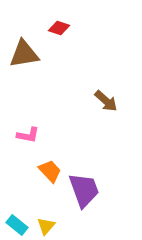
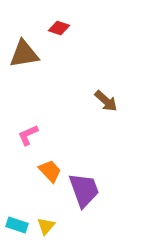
pink L-shape: rotated 145 degrees clockwise
cyan rectangle: rotated 20 degrees counterclockwise
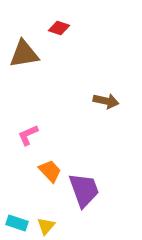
brown arrow: rotated 30 degrees counterclockwise
cyan rectangle: moved 2 px up
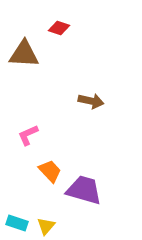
brown triangle: rotated 12 degrees clockwise
brown arrow: moved 15 px left
purple trapezoid: rotated 54 degrees counterclockwise
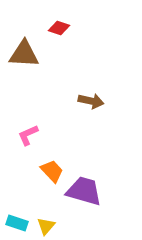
orange trapezoid: moved 2 px right
purple trapezoid: moved 1 px down
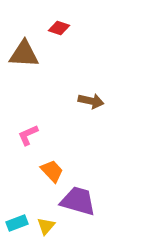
purple trapezoid: moved 6 px left, 10 px down
cyan rectangle: rotated 40 degrees counterclockwise
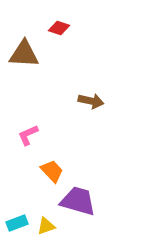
yellow triangle: rotated 30 degrees clockwise
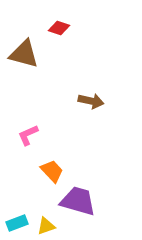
brown triangle: rotated 12 degrees clockwise
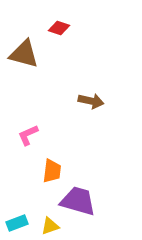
orange trapezoid: rotated 50 degrees clockwise
yellow triangle: moved 4 px right
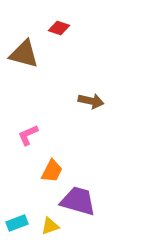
orange trapezoid: rotated 20 degrees clockwise
